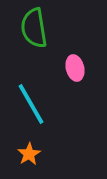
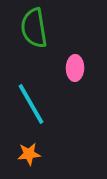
pink ellipse: rotated 15 degrees clockwise
orange star: rotated 25 degrees clockwise
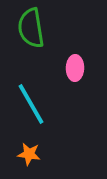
green semicircle: moved 3 px left
orange star: rotated 15 degrees clockwise
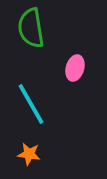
pink ellipse: rotated 15 degrees clockwise
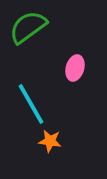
green semicircle: moved 3 px left, 1 px up; rotated 63 degrees clockwise
orange star: moved 21 px right, 13 px up
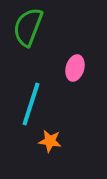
green semicircle: rotated 33 degrees counterclockwise
cyan line: rotated 48 degrees clockwise
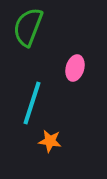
cyan line: moved 1 px right, 1 px up
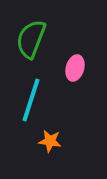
green semicircle: moved 3 px right, 12 px down
cyan line: moved 1 px left, 3 px up
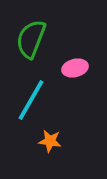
pink ellipse: rotated 60 degrees clockwise
cyan line: rotated 12 degrees clockwise
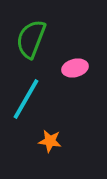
cyan line: moved 5 px left, 1 px up
